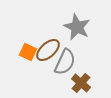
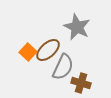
orange square: rotated 18 degrees clockwise
gray semicircle: moved 2 px left, 5 px down
brown cross: rotated 24 degrees counterclockwise
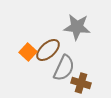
gray star: rotated 20 degrees counterclockwise
gray semicircle: moved 1 px right, 1 px down
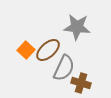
orange square: moved 2 px left, 2 px up
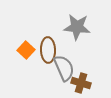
brown ellipse: rotated 50 degrees counterclockwise
gray semicircle: rotated 48 degrees counterclockwise
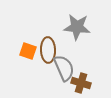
orange square: moved 2 px right, 1 px down; rotated 24 degrees counterclockwise
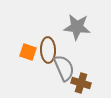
orange square: moved 1 px down
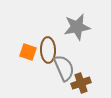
gray star: rotated 16 degrees counterclockwise
brown cross: rotated 36 degrees counterclockwise
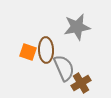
brown ellipse: moved 2 px left
brown cross: rotated 12 degrees counterclockwise
